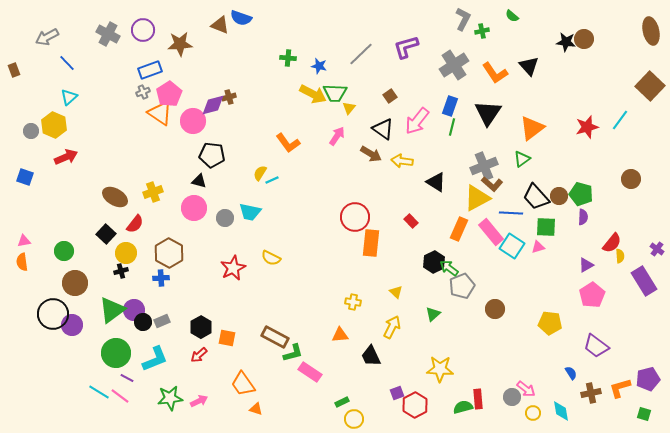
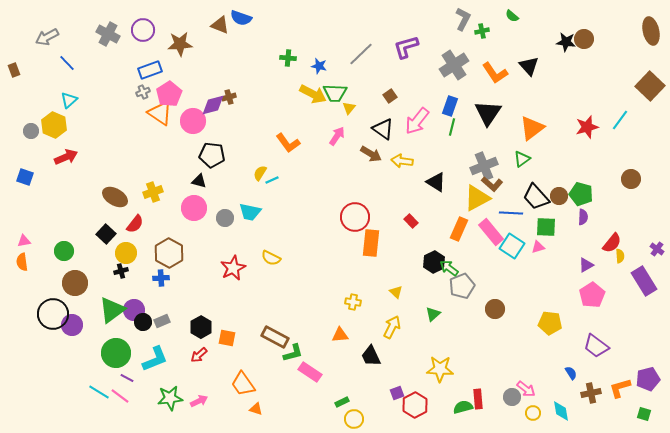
cyan triangle at (69, 97): moved 3 px down
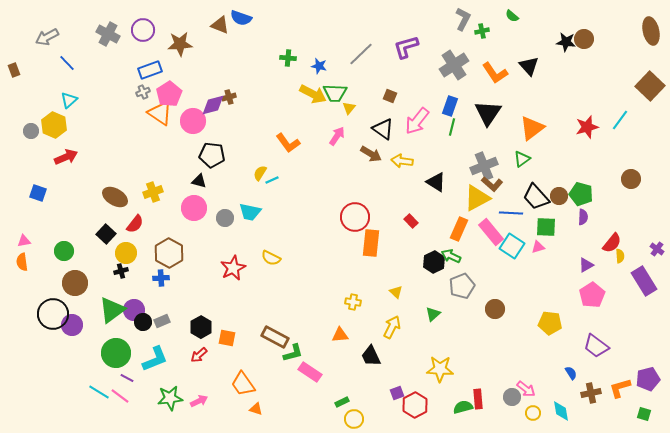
brown square at (390, 96): rotated 32 degrees counterclockwise
blue square at (25, 177): moved 13 px right, 16 px down
green arrow at (449, 268): moved 2 px right, 12 px up; rotated 12 degrees counterclockwise
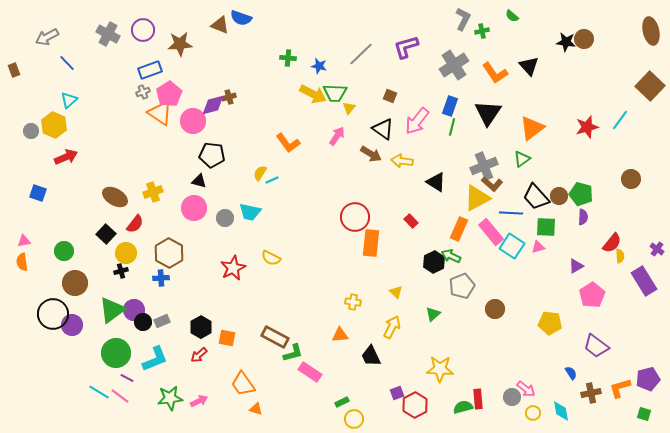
purple triangle at (586, 265): moved 10 px left, 1 px down
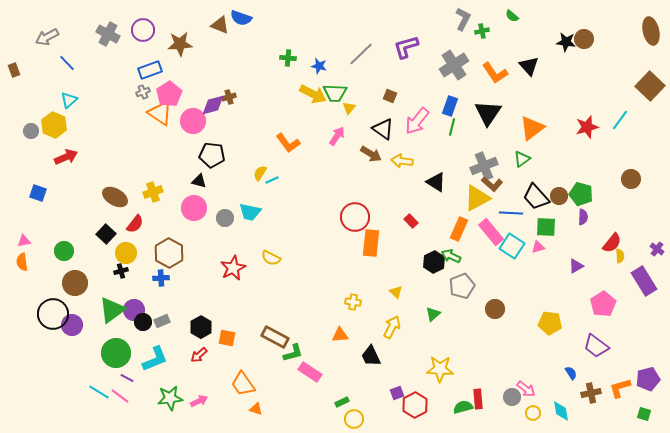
pink pentagon at (592, 295): moved 11 px right, 9 px down
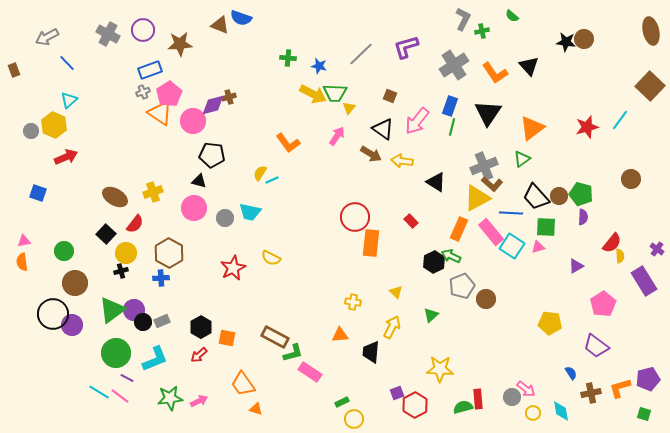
brown circle at (495, 309): moved 9 px left, 10 px up
green triangle at (433, 314): moved 2 px left, 1 px down
black trapezoid at (371, 356): moved 4 px up; rotated 30 degrees clockwise
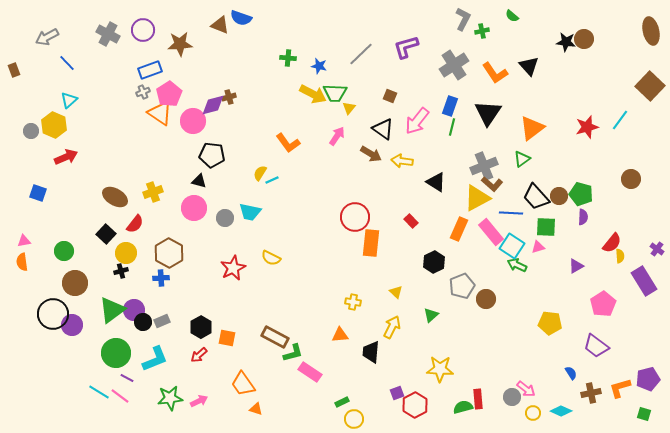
green arrow at (451, 256): moved 66 px right, 9 px down
cyan diamond at (561, 411): rotated 55 degrees counterclockwise
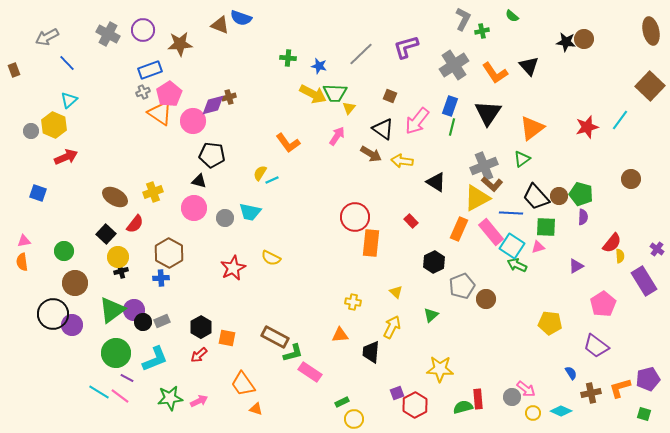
yellow circle at (126, 253): moved 8 px left, 4 px down
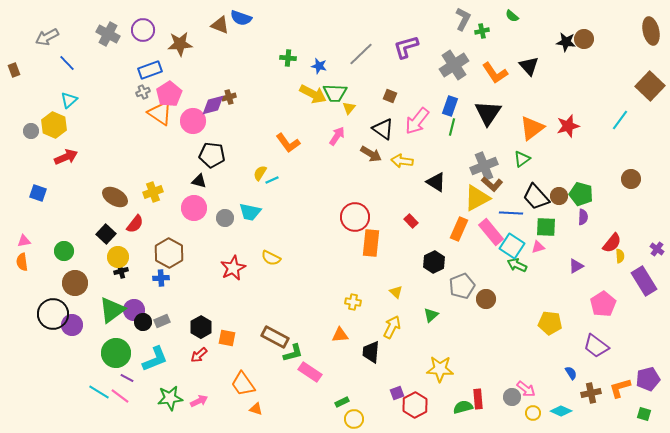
red star at (587, 127): moved 19 px left, 1 px up
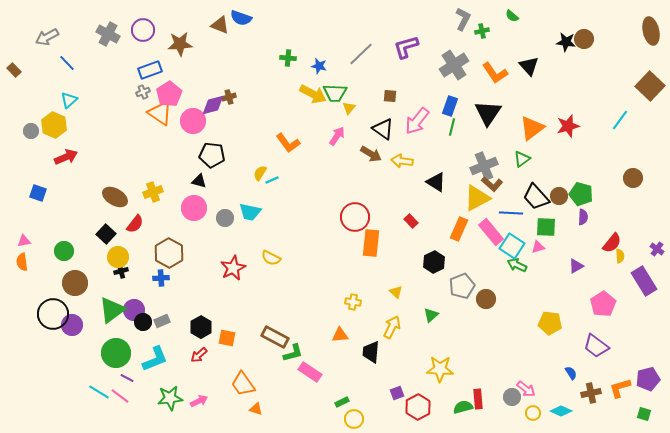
brown rectangle at (14, 70): rotated 24 degrees counterclockwise
brown square at (390, 96): rotated 16 degrees counterclockwise
brown circle at (631, 179): moved 2 px right, 1 px up
red hexagon at (415, 405): moved 3 px right, 2 px down
